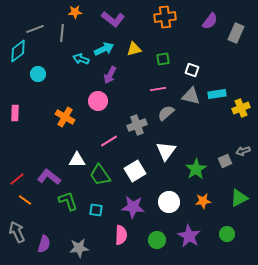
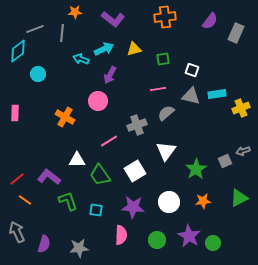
green circle at (227, 234): moved 14 px left, 9 px down
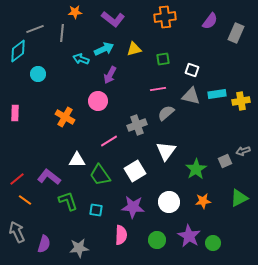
yellow cross at (241, 108): moved 7 px up; rotated 12 degrees clockwise
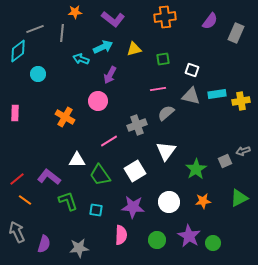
cyan arrow at (104, 49): moved 1 px left, 2 px up
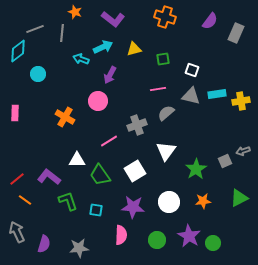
orange star at (75, 12): rotated 24 degrees clockwise
orange cross at (165, 17): rotated 25 degrees clockwise
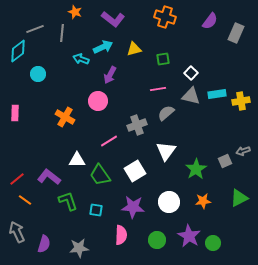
white square at (192, 70): moved 1 px left, 3 px down; rotated 24 degrees clockwise
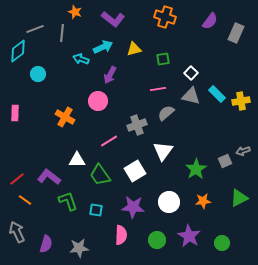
cyan rectangle at (217, 94): rotated 54 degrees clockwise
white triangle at (166, 151): moved 3 px left
green circle at (213, 243): moved 9 px right
purple semicircle at (44, 244): moved 2 px right
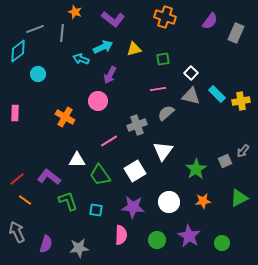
gray arrow at (243, 151): rotated 32 degrees counterclockwise
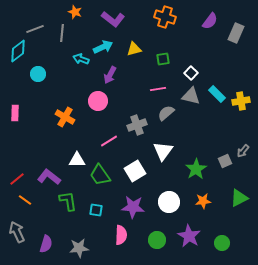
green L-shape at (68, 201): rotated 10 degrees clockwise
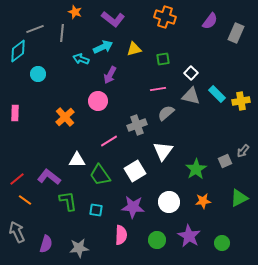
orange cross at (65, 117): rotated 18 degrees clockwise
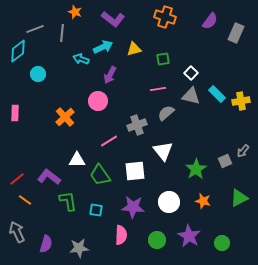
white triangle at (163, 151): rotated 15 degrees counterclockwise
white square at (135, 171): rotated 25 degrees clockwise
orange star at (203, 201): rotated 21 degrees clockwise
